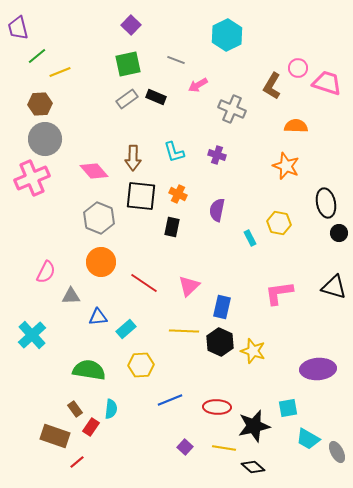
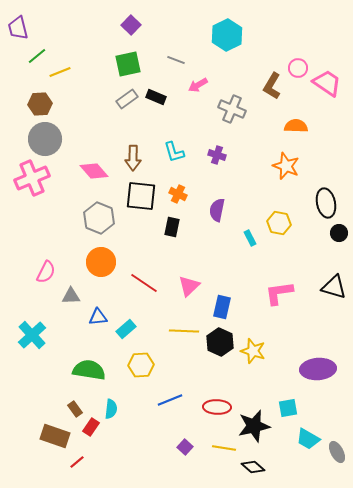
pink trapezoid at (327, 83): rotated 16 degrees clockwise
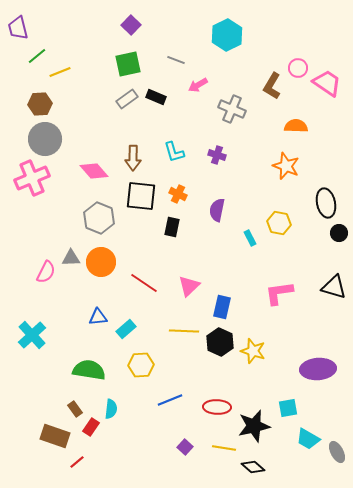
gray triangle at (71, 296): moved 38 px up
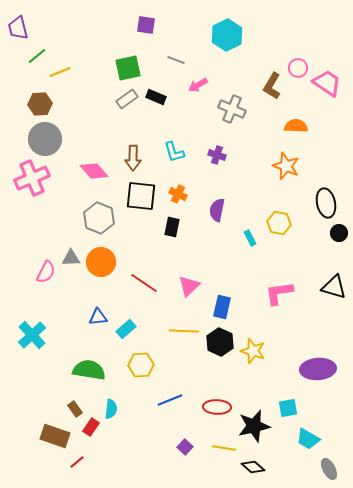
purple square at (131, 25): moved 15 px right; rotated 36 degrees counterclockwise
green square at (128, 64): moved 4 px down
gray ellipse at (337, 452): moved 8 px left, 17 px down
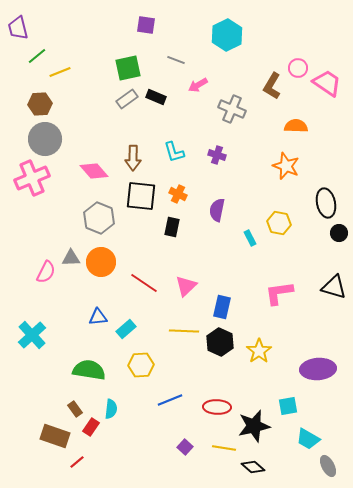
pink triangle at (189, 286): moved 3 px left
yellow star at (253, 351): moved 6 px right; rotated 20 degrees clockwise
cyan square at (288, 408): moved 2 px up
gray ellipse at (329, 469): moved 1 px left, 3 px up
